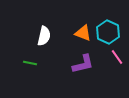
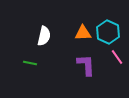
orange triangle: rotated 24 degrees counterclockwise
purple L-shape: moved 3 px right, 1 px down; rotated 80 degrees counterclockwise
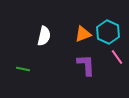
orange triangle: moved 1 px down; rotated 18 degrees counterclockwise
green line: moved 7 px left, 6 px down
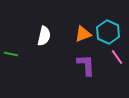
green line: moved 12 px left, 15 px up
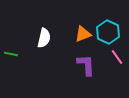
white semicircle: moved 2 px down
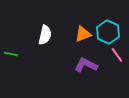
white semicircle: moved 1 px right, 3 px up
pink line: moved 2 px up
purple L-shape: rotated 60 degrees counterclockwise
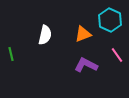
cyan hexagon: moved 2 px right, 12 px up
green line: rotated 64 degrees clockwise
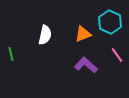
cyan hexagon: moved 2 px down
purple L-shape: rotated 15 degrees clockwise
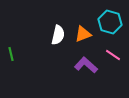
cyan hexagon: rotated 10 degrees counterclockwise
white semicircle: moved 13 px right
pink line: moved 4 px left; rotated 21 degrees counterclockwise
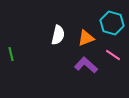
cyan hexagon: moved 2 px right, 1 px down
orange triangle: moved 3 px right, 4 px down
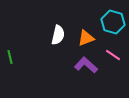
cyan hexagon: moved 1 px right, 1 px up
green line: moved 1 px left, 3 px down
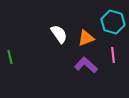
white semicircle: moved 1 px right, 1 px up; rotated 48 degrees counterclockwise
pink line: rotated 49 degrees clockwise
